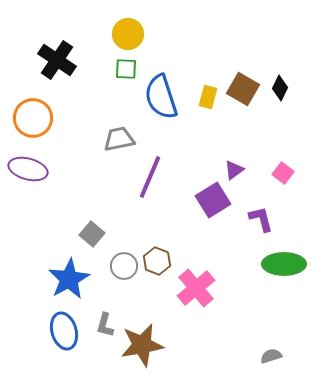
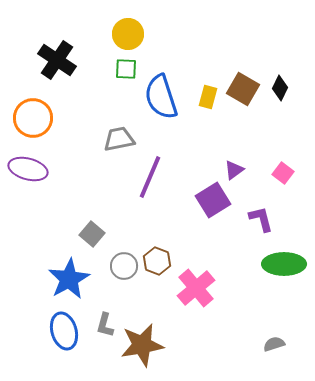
gray semicircle: moved 3 px right, 12 px up
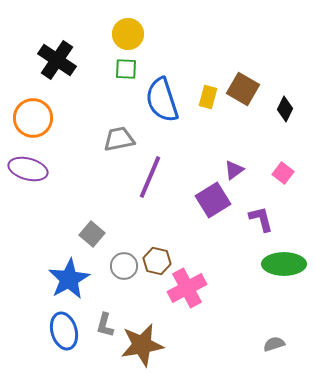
black diamond: moved 5 px right, 21 px down
blue semicircle: moved 1 px right, 3 px down
brown hexagon: rotated 8 degrees counterclockwise
pink cross: moved 9 px left; rotated 12 degrees clockwise
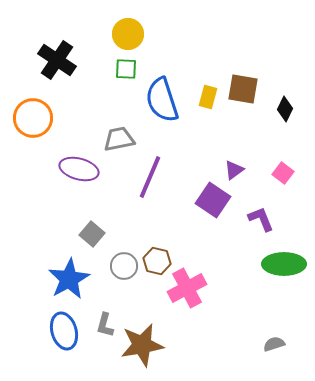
brown square: rotated 20 degrees counterclockwise
purple ellipse: moved 51 px right
purple square: rotated 24 degrees counterclockwise
purple L-shape: rotated 8 degrees counterclockwise
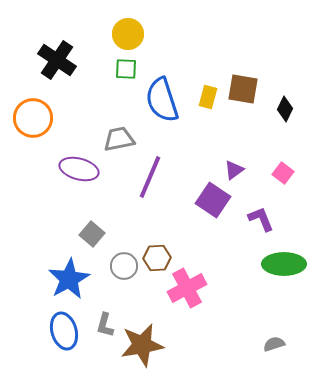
brown hexagon: moved 3 px up; rotated 16 degrees counterclockwise
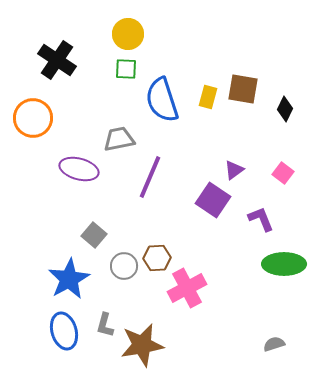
gray square: moved 2 px right, 1 px down
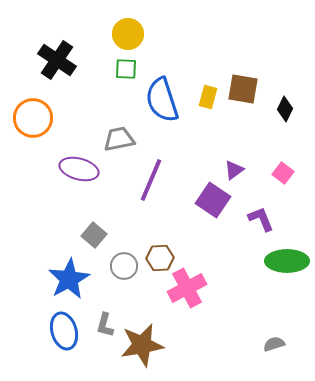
purple line: moved 1 px right, 3 px down
brown hexagon: moved 3 px right
green ellipse: moved 3 px right, 3 px up
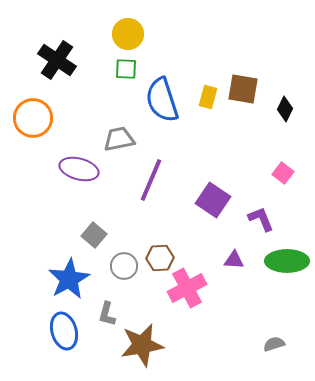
purple triangle: moved 90 px down; rotated 40 degrees clockwise
gray L-shape: moved 2 px right, 11 px up
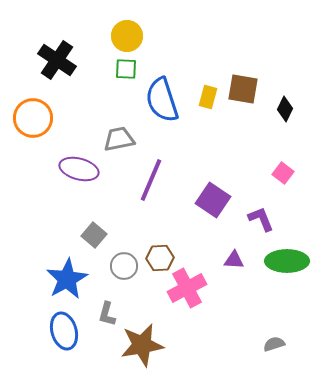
yellow circle: moved 1 px left, 2 px down
blue star: moved 2 px left
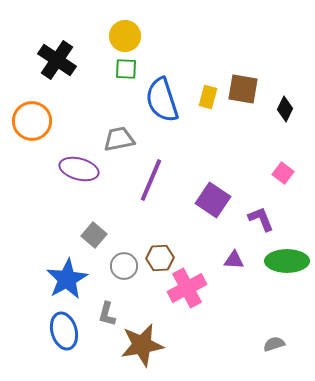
yellow circle: moved 2 px left
orange circle: moved 1 px left, 3 px down
